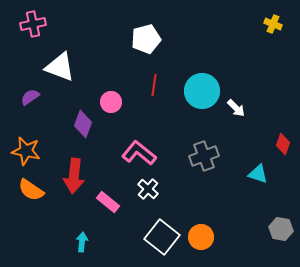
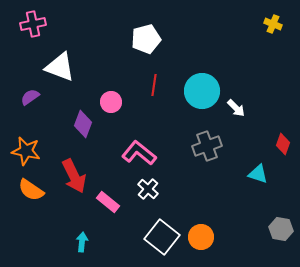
gray cross: moved 3 px right, 10 px up
red arrow: rotated 32 degrees counterclockwise
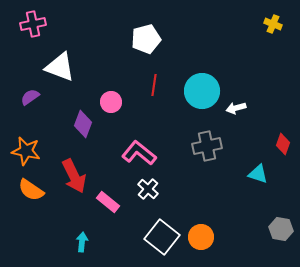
white arrow: rotated 120 degrees clockwise
gray cross: rotated 8 degrees clockwise
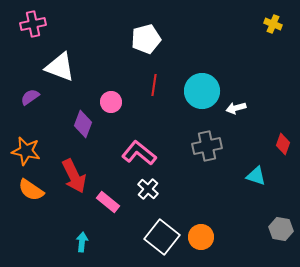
cyan triangle: moved 2 px left, 2 px down
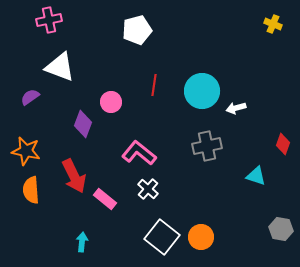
pink cross: moved 16 px right, 4 px up
white pentagon: moved 9 px left, 9 px up
orange semicircle: rotated 52 degrees clockwise
pink rectangle: moved 3 px left, 3 px up
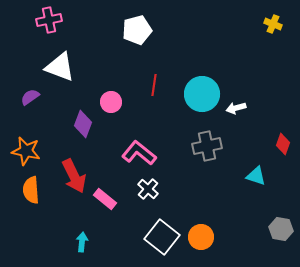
cyan circle: moved 3 px down
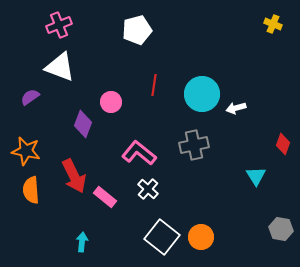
pink cross: moved 10 px right, 5 px down; rotated 10 degrees counterclockwise
gray cross: moved 13 px left, 1 px up
cyan triangle: rotated 40 degrees clockwise
pink rectangle: moved 2 px up
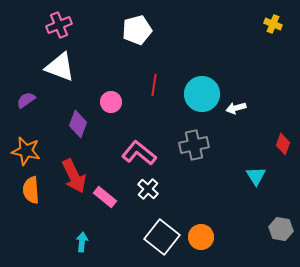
purple semicircle: moved 4 px left, 3 px down
purple diamond: moved 5 px left
